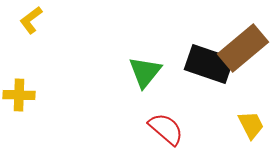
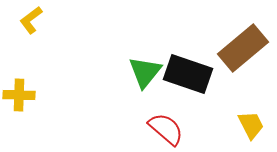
black rectangle: moved 21 px left, 10 px down
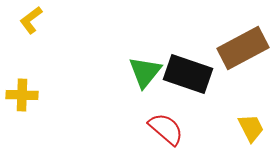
brown rectangle: rotated 12 degrees clockwise
yellow cross: moved 3 px right
yellow trapezoid: moved 3 px down
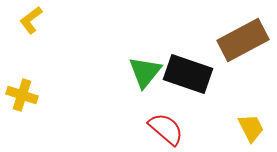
brown rectangle: moved 8 px up
yellow cross: rotated 16 degrees clockwise
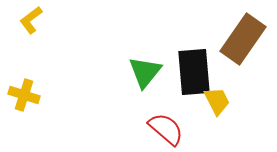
brown rectangle: moved 1 px up; rotated 27 degrees counterclockwise
black rectangle: moved 6 px right, 2 px up; rotated 66 degrees clockwise
yellow cross: moved 2 px right
yellow trapezoid: moved 34 px left, 27 px up
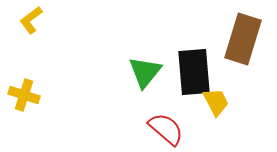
brown rectangle: rotated 18 degrees counterclockwise
yellow trapezoid: moved 1 px left, 1 px down
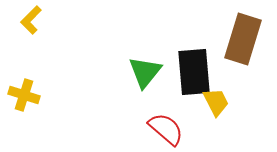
yellow L-shape: rotated 8 degrees counterclockwise
